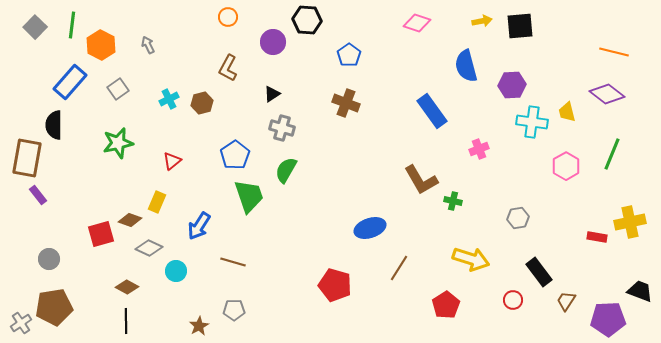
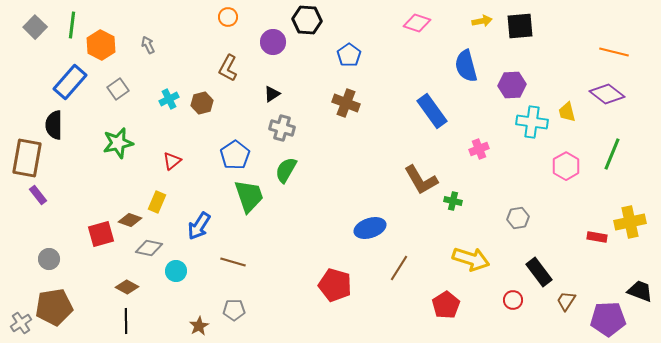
gray diamond at (149, 248): rotated 12 degrees counterclockwise
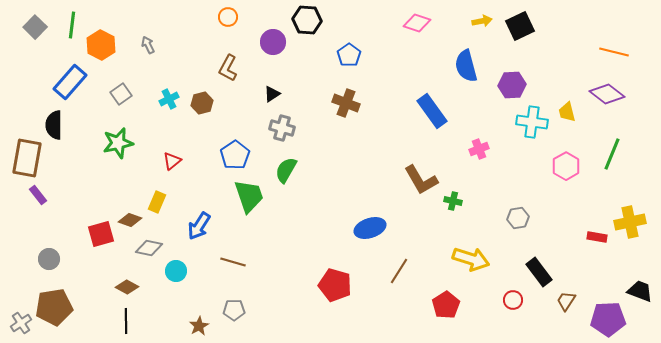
black square at (520, 26): rotated 20 degrees counterclockwise
gray square at (118, 89): moved 3 px right, 5 px down
brown line at (399, 268): moved 3 px down
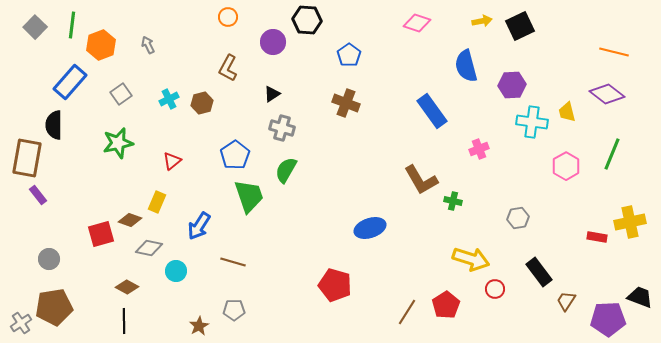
orange hexagon at (101, 45): rotated 12 degrees clockwise
brown line at (399, 271): moved 8 px right, 41 px down
black trapezoid at (640, 291): moved 6 px down
red circle at (513, 300): moved 18 px left, 11 px up
black line at (126, 321): moved 2 px left
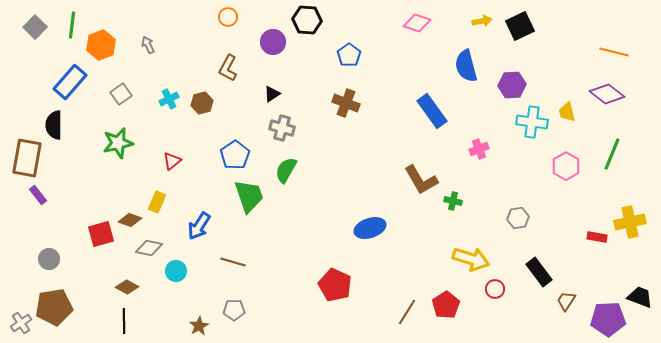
red pentagon at (335, 285): rotated 8 degrees clockwise
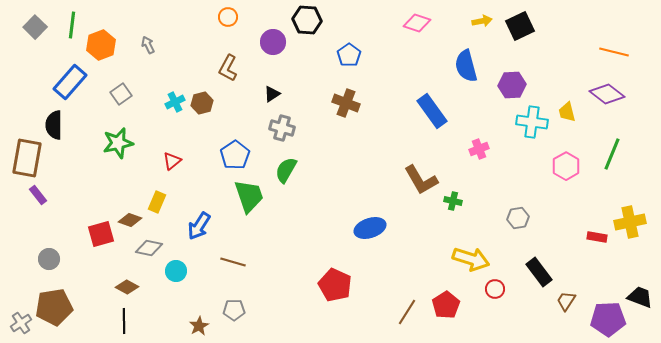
cyan cross at (169, 99): moved 6 px right, 3 px down
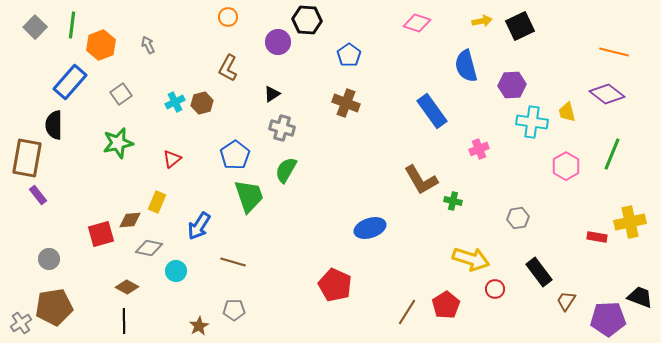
purple circle at (273, 42): moved 5 px right
red triangle at (172, 161): moved 2 px up
brown diamond at (130, 220): rotated 25 degrees counterclockwise
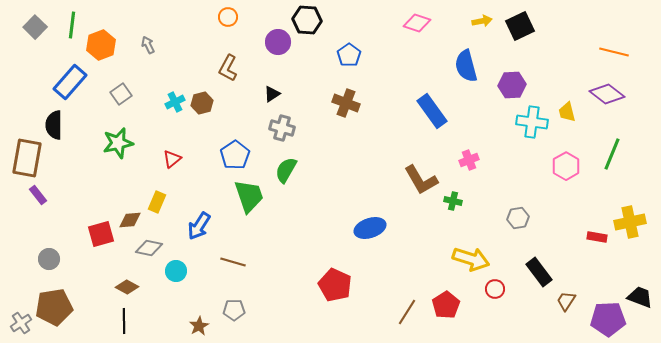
pink cross at (479, 149): moved 10 px left, 11 px down
